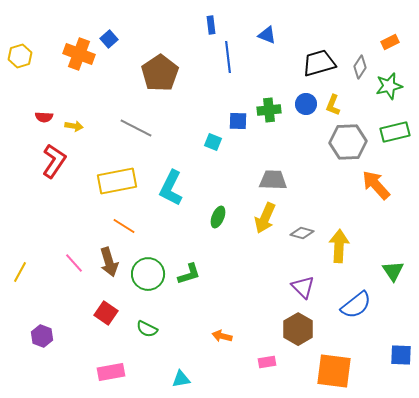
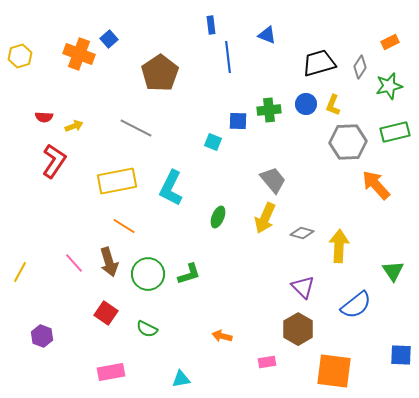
yellow arrow at (74, 126): rotated 30 degrees counterclockwise
gray trapezoid at (273, 180): rotated 48 degrees clockwise
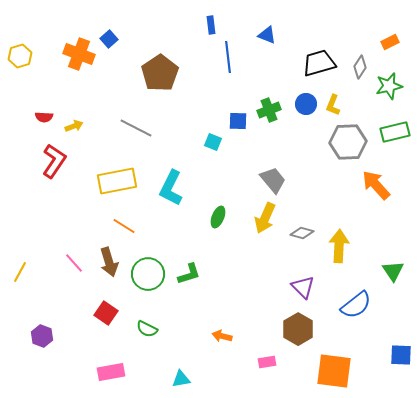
green cross at (269, 110): rotated 15 degrees counterclockwise
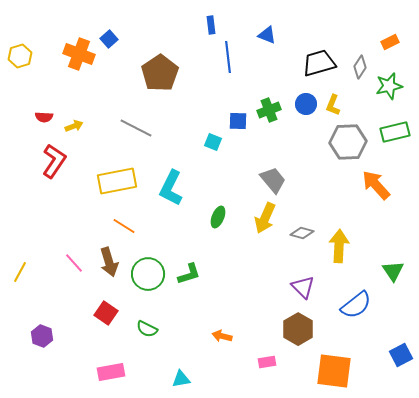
blue square at (401, 355): rotated 30 degrees counterclockwise
